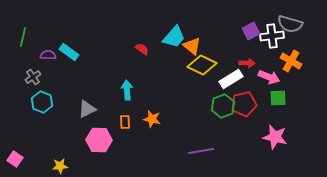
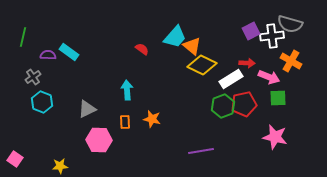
cyan trapezoid: moved 1 px right
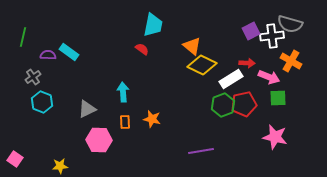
cyan trapezoid: moved 22 px left, 12 px up; rotated 30 degrees counterclockwise
cyan arrow: moved 4 px left, 2 px down
green hexagon: moved 1 px up
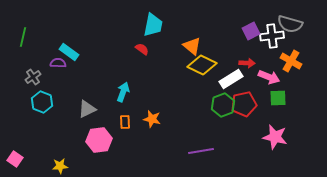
purple semicircle: moved 10 px right, 8 px down
cyan arrow: rotated 24 degrees clockwise
pink hexagon: rotated 10 degrees counterclockwise
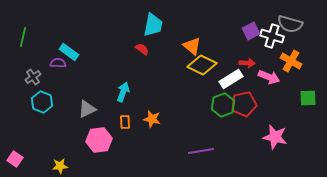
white cross: rotated 25 degrees clockwise
green square: moved 30 px right
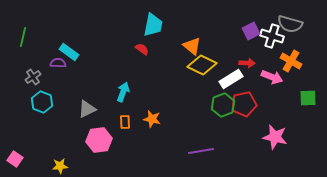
pink arrow: moved 3 px right
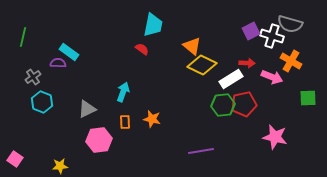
green hexagon: rotated 15 degrees clockwise
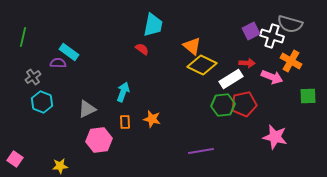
green square: moved 2 px up
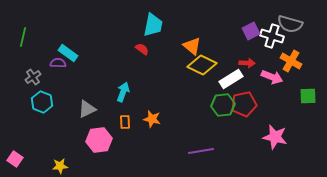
cyan rectangle: moved 1 px left, 1 px down
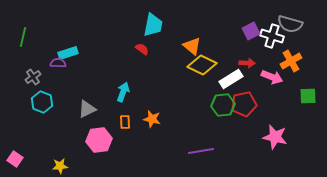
cyan rectangle: rotated 54 degrees counterclockwise
orange cross: rotated 30 degrees clockwise
